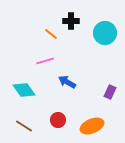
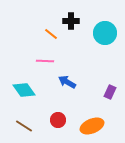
pink line: rotated 18 degrees clockwise
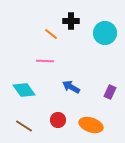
blue arrow: moved 4 px right, 5 px down
orange ellipse: moved 1 px left, 1 px up; rotated 40 degrees clockwise
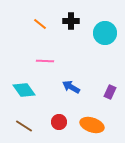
orange line: moved 11 px left, 10 px up
red circle: moved 1 px right, 2 px down
orange ellipse: moved 1 px right
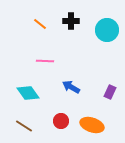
cyan circle: moved 2 px right, 3 px up
cyan diamond: moved 4 px right, 3 px down
red circle: moved 2 px right, 1 px up
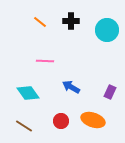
orange line: moved 2 px up
orange ellipse: moved 1 px right, 5 px up
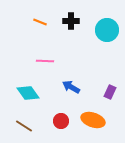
orange line: rotated 16 degrees counterclockwise
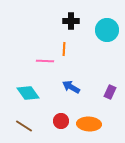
orange line: moved 24 px right, 27 px down; rotated 72 degrees clockwise
orange ellipse: moved 4 px left, 4 px down; rotated 15 degrees counterclockwise
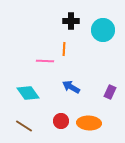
cyan circle: moved 4 px left
orange ellipse: moved 1 px up
